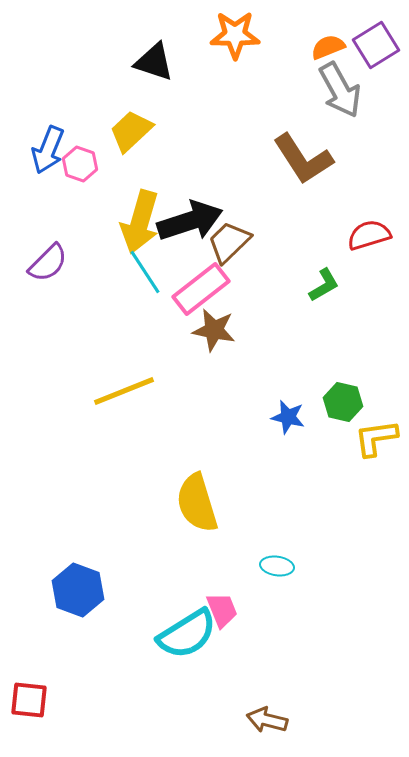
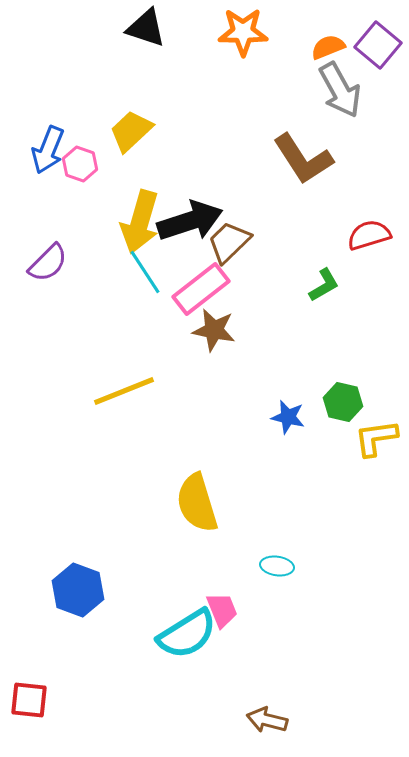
orange star: moved 8 px right, 3 px up
purple square: moved 2 px right; rotated 18 degrees counterclockwise
black triangle: moved 8 px left, 34 px up
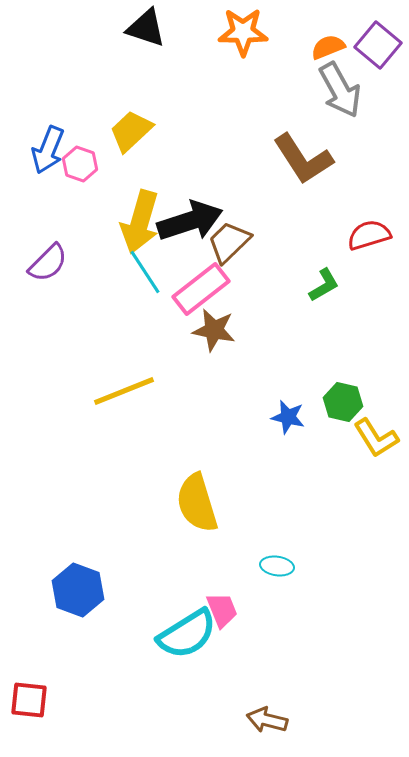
yellow L-shape: rotated 114 degrees counterclockwise
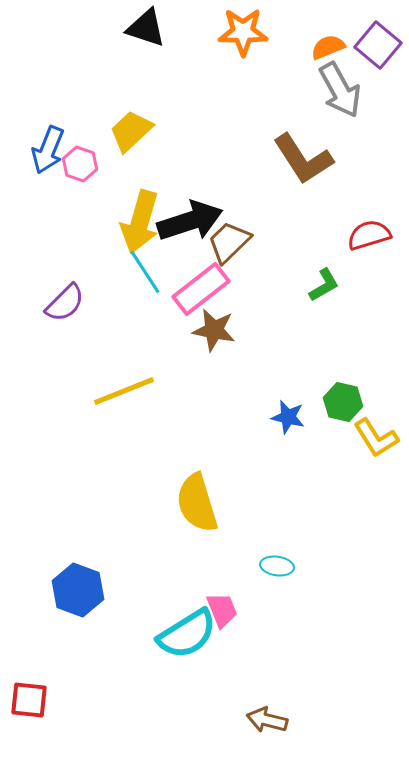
purple semicircle: moved 17 px right, 40 px down
